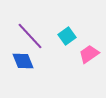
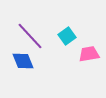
pink trapezoid: rotated 25 degrees clockwise
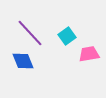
purple line: moved 3 px up
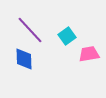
purple line: moved 3 px up
blue diamond: moved 1 px right, 2 px up; rotated 20 degrees clockwise
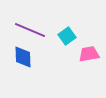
purple line: rotated 24 degrees counterclockwise
blue diamond: moved 1 px left, 2 px up
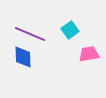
purple line: moved 4 px down
cyan square: moved 3 px right, 6 px up
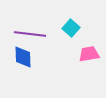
cyan square: moved 1 px right, 2 px up; rotated 12 degrees counterclockwise
purple line: rotated 16 degrees counterclockwise
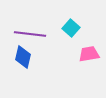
blue diamond: rotated 15 degrees clockwise
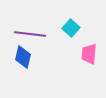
pink trapezoid: rotated 75 degrees counterclockwise
